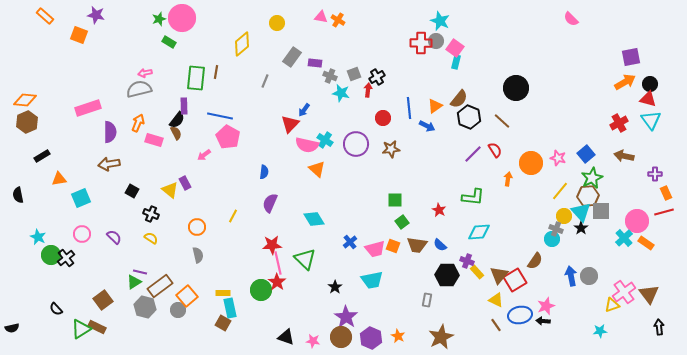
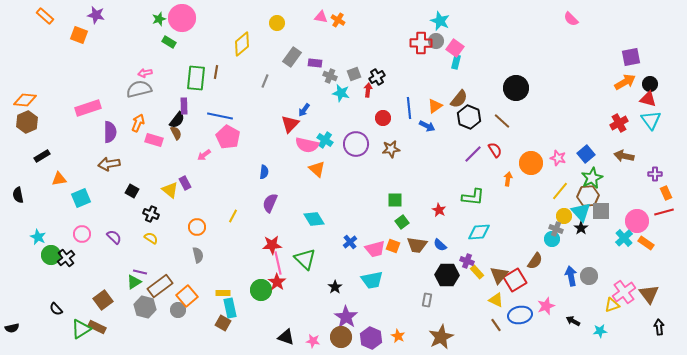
black arrow at (543, 321): moved 30 px right; rotated 24 degrees clockwise
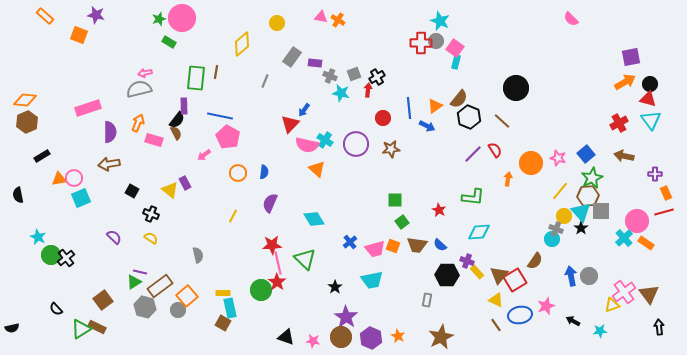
orange circle at (197, 227): moved 41 px right, 54 px up
pink circle at (82, 234): moved 8 px left, 56 px up
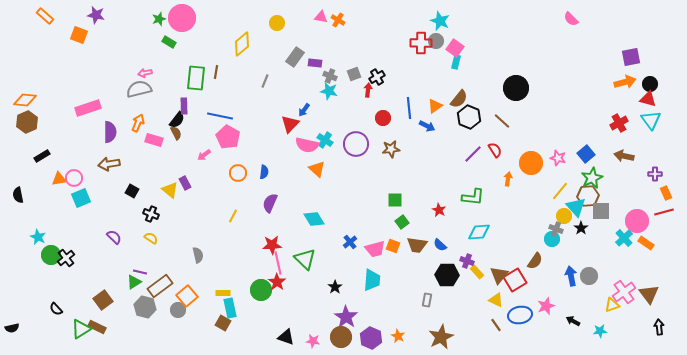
gray rectangle at (292, 57): moved 3 px right
orange arrow at (625, 82): rotated 15 degrees clockwise
cyan star at (341, 93): moved 12 px left, 2 px up
cyan triangle at (581, 212): moved 5 px left, 5 px up
cyan trapezoid at (372, 280): rotated 75 degrees counterclockwise
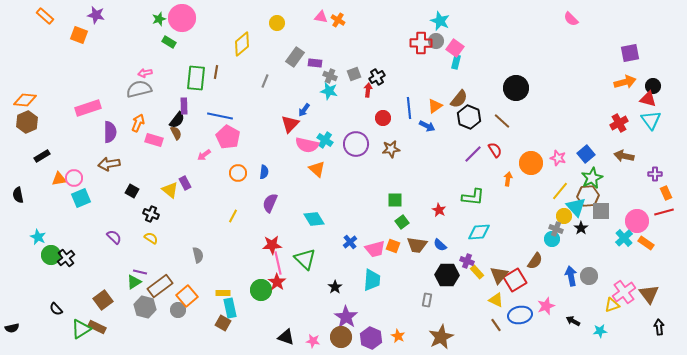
purple square at (631, 57): moved 1 px left, 4 px up
black circle at (650, 84): moved 3 px right, 2 px down
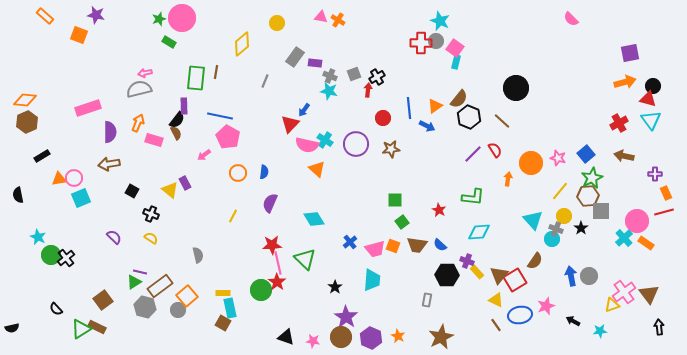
cyan triangle at (576, 207): moved 43 px left, 13 px down
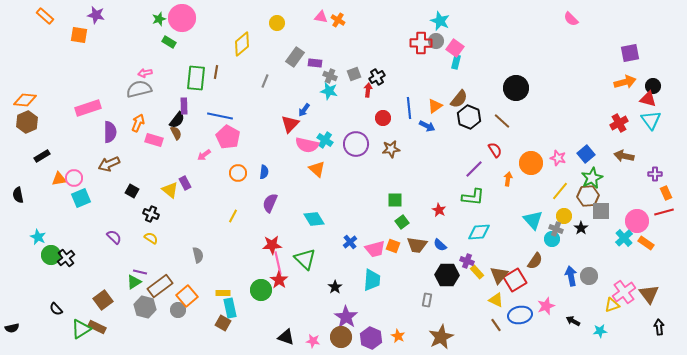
orange square at (79, 35): rotated 12 degrees counterclockwise
purple line at (473, 154): moved 1 px right, 15 px down
brown arrow at (109, 164): rotated 15 degrees counterclockwise
red star at (277, 282): moved 2 px right, 2 px up
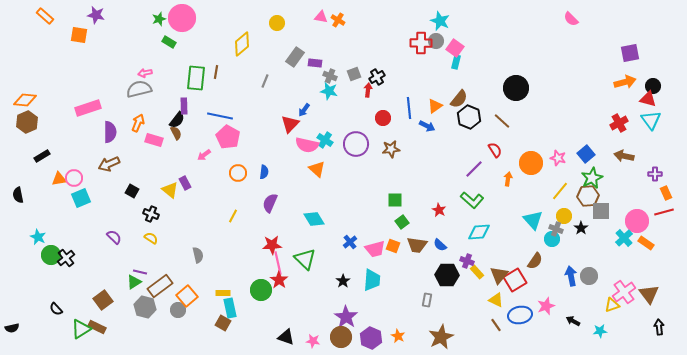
green L-shape at (473, 197): moved 1 px left, 3 px down; rotated 35 degrees clockwise
black star at (335, 287): moved 8 px right, 6 px up
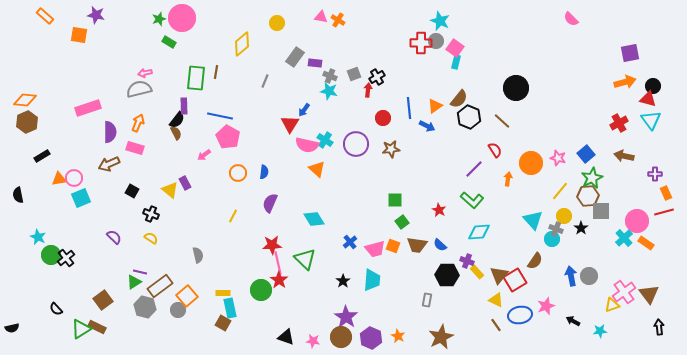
red triangle at (290, 124): rotated 12 degrees counterclockwise
pink rectangle at (154, 140): moved 19 px left, 8 px down
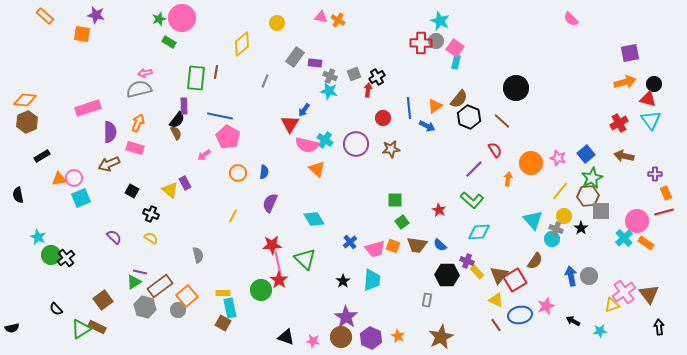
orange square at (79, 35): moved 3 px right, 1 px up
black circle at (653, 86): moved 1 px right, 2 px up
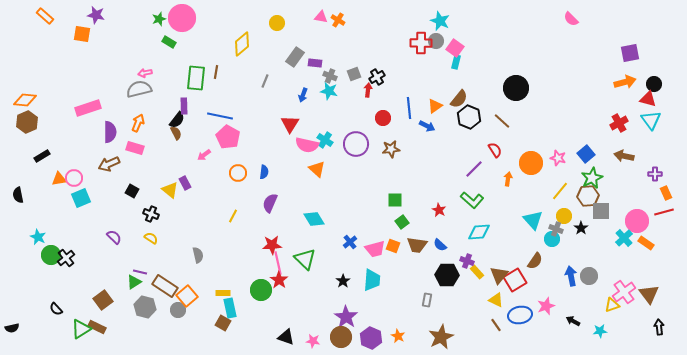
blue arrow at (304, 110): moved 1 px left, 15 px up; rotated 16 degrees counterclockwise
brown rectangle at (160, 286): moved 5 px right; rotated 70 degrees clockwise
